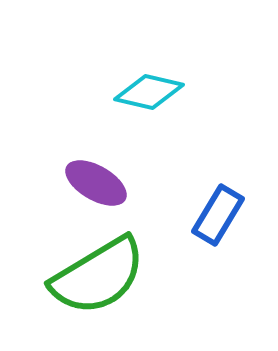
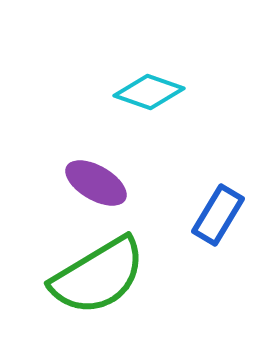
cyan diamond: rotated 6 degrees clockwise
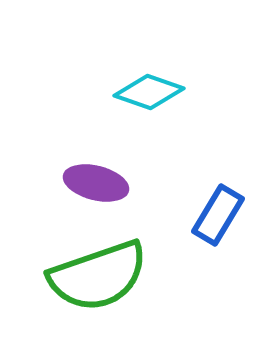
purple ellipse: rotated 16 degrees counterclockwise
green semicircle: rotated 12 degrees clockwise
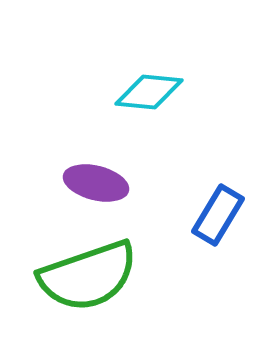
cyan diamond: rotated 14 degrees counterclockwise
green semicircle: moved 10 px left
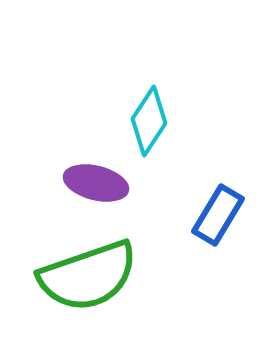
cyan diamond: moved 29 px down; rotated 62 degrees counterclockwise
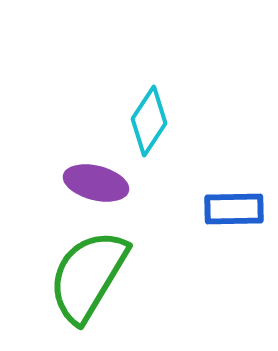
blue rectangle: moved 16 px right, 6 px up; rotated 58 degrees clockwise
green semicircle: rotated 140 degrees clockwise
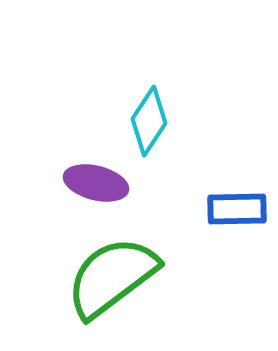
blue rectangle: moved 3 px right
green semicircle: moved 24 px right, 1 px down; rotated 22 degrees clockwise
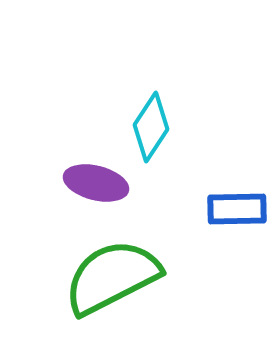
cyan diamond: moved 2 px right, 6 px down
green semicircle: rotated 10 degrees clockwise
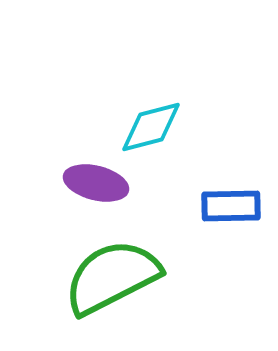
cyan diamond: rotated 42 degrees clockwise
blue rectangle: moved 6 px left, 3 px up
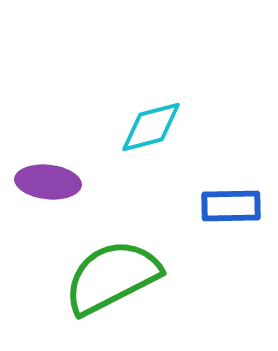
purple ellipse: moved 48 px left, 1 px up; rotated 8 degrees counterclockwise
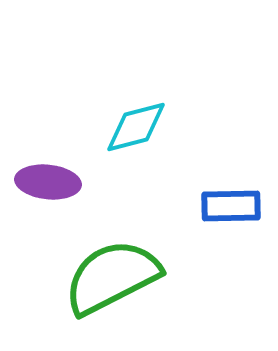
cyan diamond: moved 15 px left
